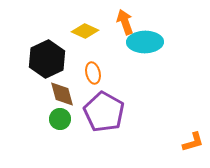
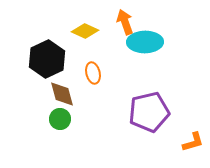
purple pentagon: moved 45 px right; rotated 30 degrees clockwise
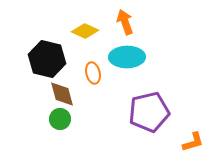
cyan ellipse: moved 18 px left, 15 px down
black hexagon: rotated 21 degrees counterclockwise
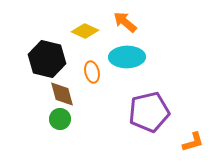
orange arrow: rotated 30 degrees counterclockwise
orange ellipse: moved 1 px left, 1 px up
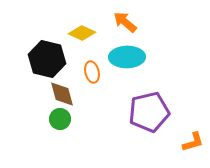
yellow diamond: moved 3 px left, 2 px down
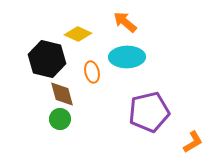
yellow diamond: moved 4 px left, 1 px down
orange L-shape: rotated 15 degrees counterclockwise
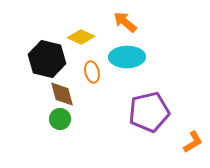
yellow diamond: moved 3 px right, 3 px down
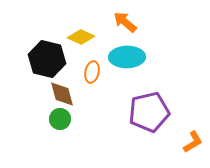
orange ellipse: rotated 25 degrees clockwise
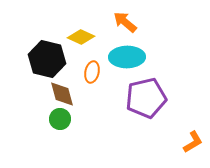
purple pentagon: moved 3 px left, 14 px up
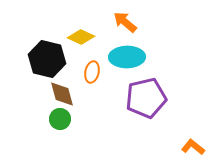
orange L-shape: moved 5 px down; rotated 110 degrees counterclockwise
